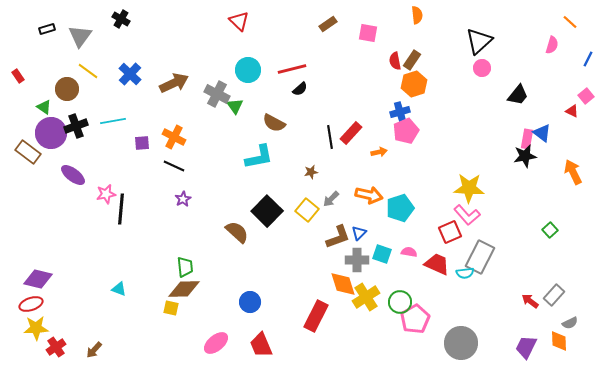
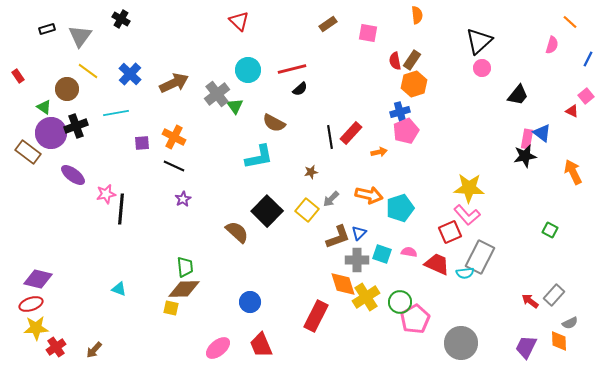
gray cross at (217, 94): rotated 25 degrees clockwise
cyan line at (113, 121): moved 3 px right, 8 px up
green square at (550, 230): rotated 21 degrees counterclockwise
pink ellipse at (216, 343): moved 2 px right, 5 px down
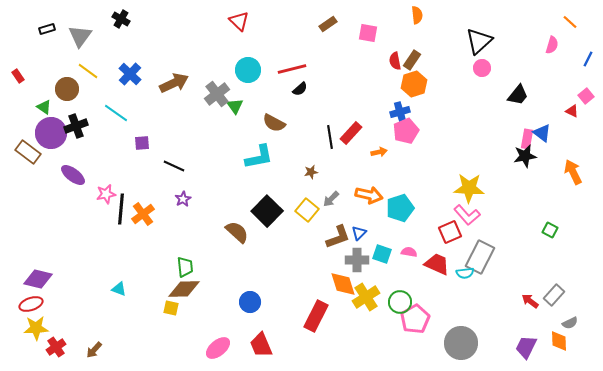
cyan line at (116, 113): rotated 45 degrees clockwise
orange cross at (174, 137): moved 31 px left, 77 px down; rotated 25 degrees clockwise
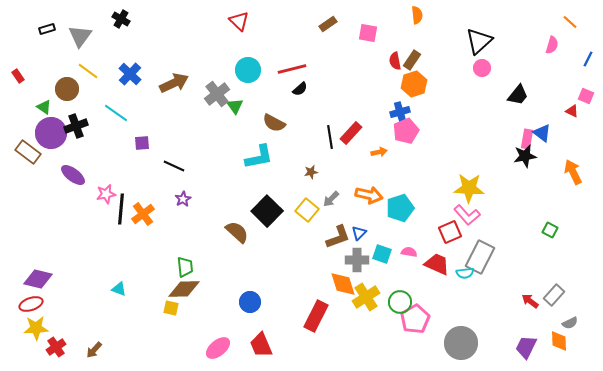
pink square at (586, 96): rotated 28 degrees counterclockwise
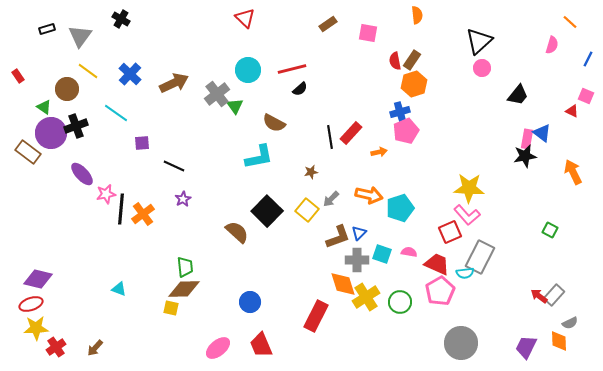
red triangle at (239, 21): moved 6 px right, 3 px up
purple ellipse at (73, 175): moved 9 px right, 1 px up; rotated 10 degrees clockwise
red arrow at (530, 301): moved 9 px right, 5 px up
pink pentagon at (415, 319): moved 25 px right, 28 px up
brown arrow at (94, 350): moved 1 px right, 2 px up
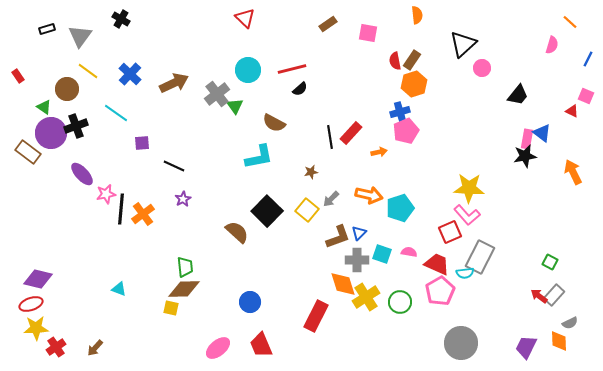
black triangle at (479, 41): moved 16 px left, 3 px down
green square at (550, 230): moved 32 px down
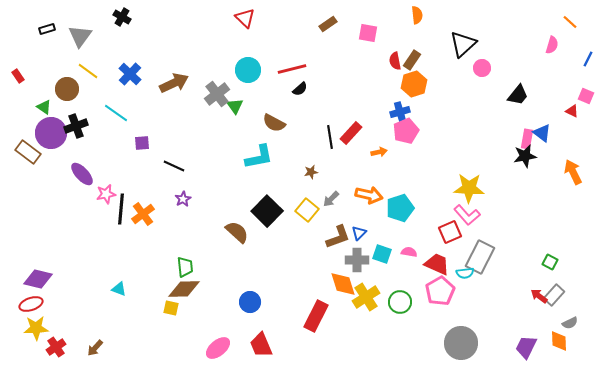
black cross at (121, 19): moved 1 px right, 2 px up
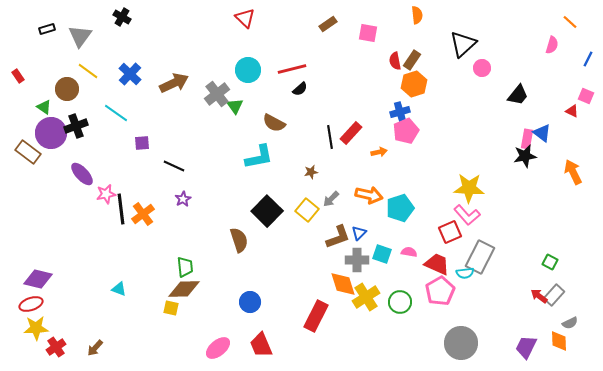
black line at (121, 209): rotated 12 degrees counterclockwise
brown semicircle at (237, 232): moved 2 px right, 8 px down; rotated 30 degrees clockwise
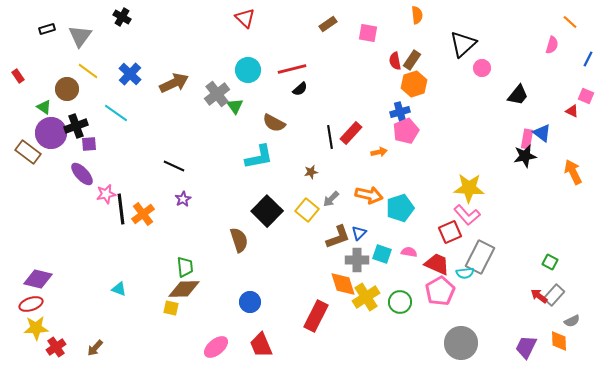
purple square at (142, 143): moved 53 px left, 1 px down
gray semicircle at (570, 323): moved 2 px right, 2 px up
pink ellipse at (218, 348): moved 2 px left, 1 px up
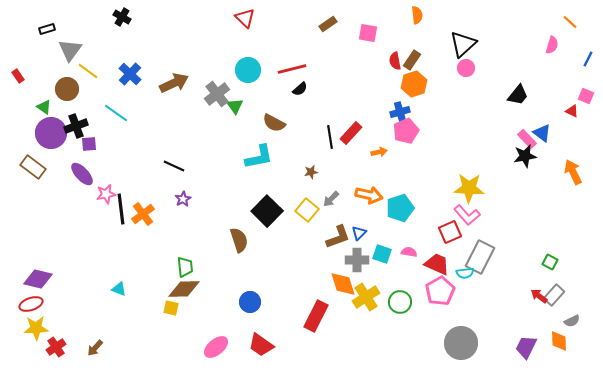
gray triangle at (80, 36): moved 10 px left, 14 px down
pink circle at (482, 68): moved 16 px left
pink rectangle at (527, 139): rotated 54 degrees counterclockwise
brown rectangle at (28, 152): moved 5 px right, 15 px down
red trapezoid at (261, 345): rotated 32 degrees counterclockwise
